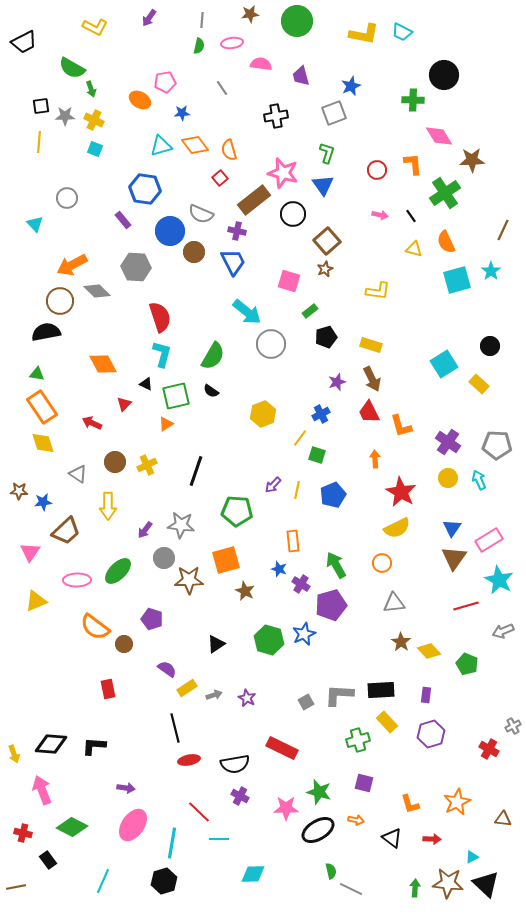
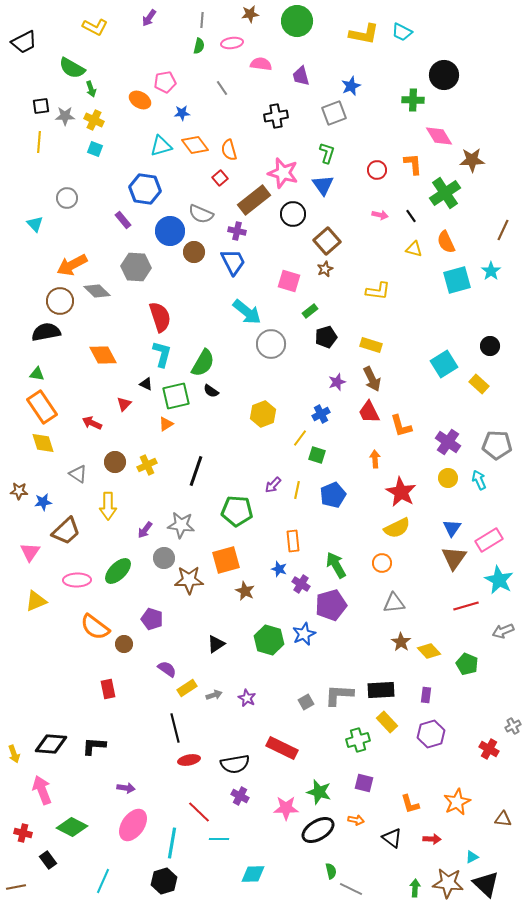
green semicircle at (213, 356): moved 10 px left, 7 px down
orange diamond at (103, 364): moved 9 px up
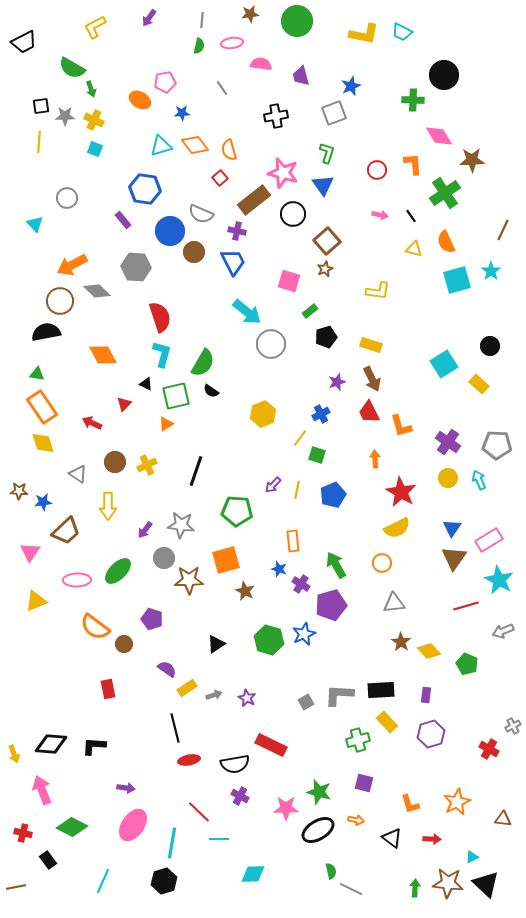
yellow L-shape at (95, 27): rotated 125 degrees clockwise
red rectangle at (282, 748): moved 11 px left, 3 px up
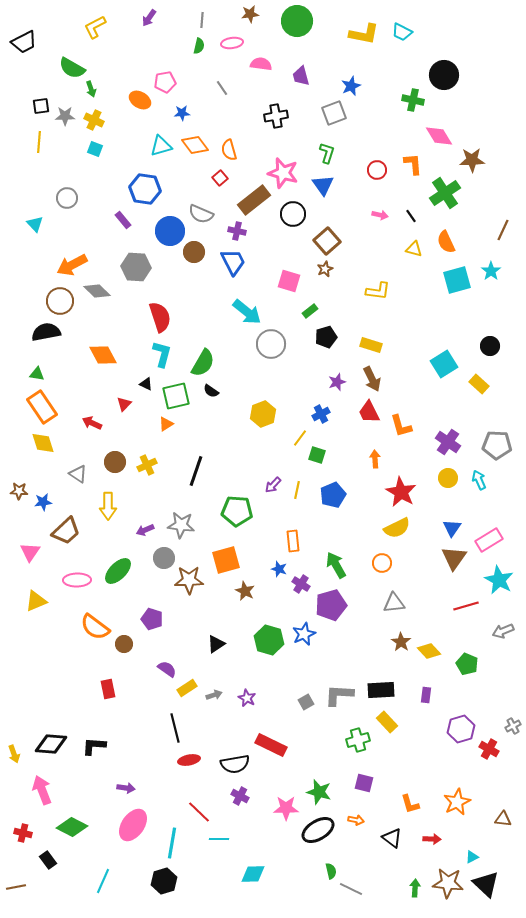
green cross at (413, 100): rotated 10 degrees clockwise
purple arrow at (145, 530): rotated 30 degrees clockwise
purple hexagon at (431, 734): moved 30 px right, 5 px up
